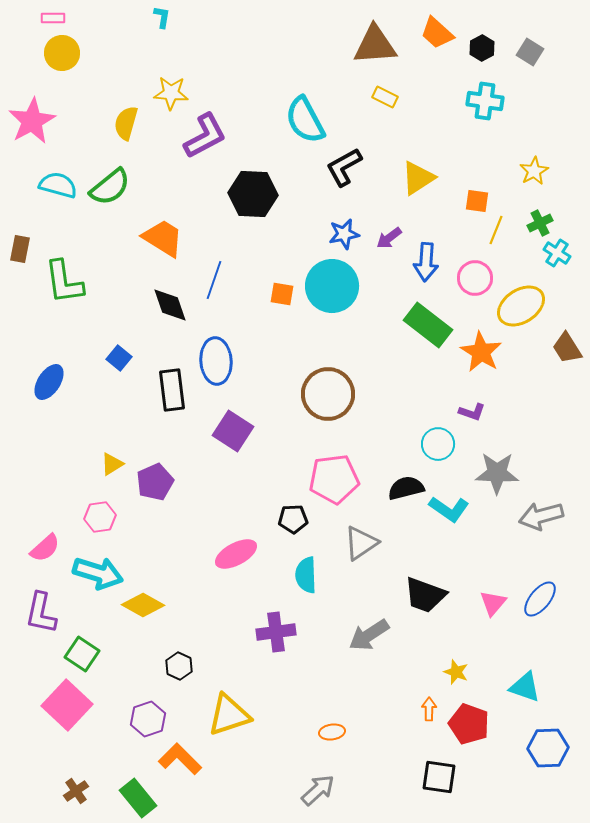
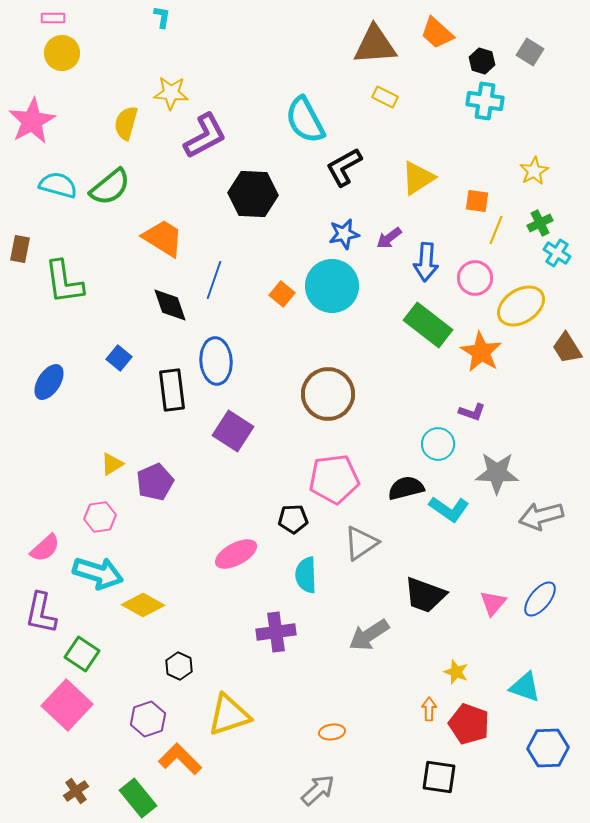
black hexagon at (482, 48): moved 13 px down; rotated 15 degrees counterclockwise
orange square at (282, 294): rotated 30 degrees clockwise
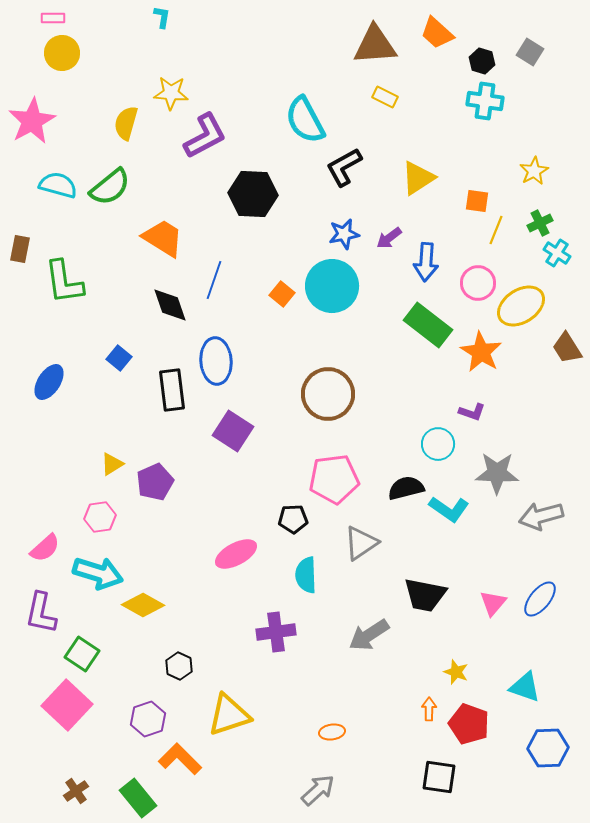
pink circle at (475, 278): moved 3 px right, 5 px down
black trapezoid at (425, 595): rotated 9 degrees counterclockwise
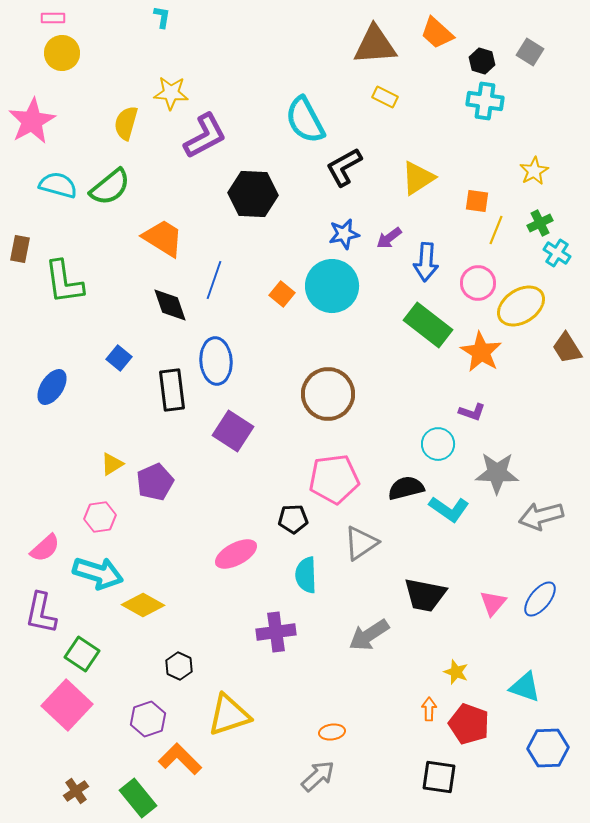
blue ellipse at (49, 382): moved 3 px right, 5 px down
gray arrow at (318, 790): moved 14 px up
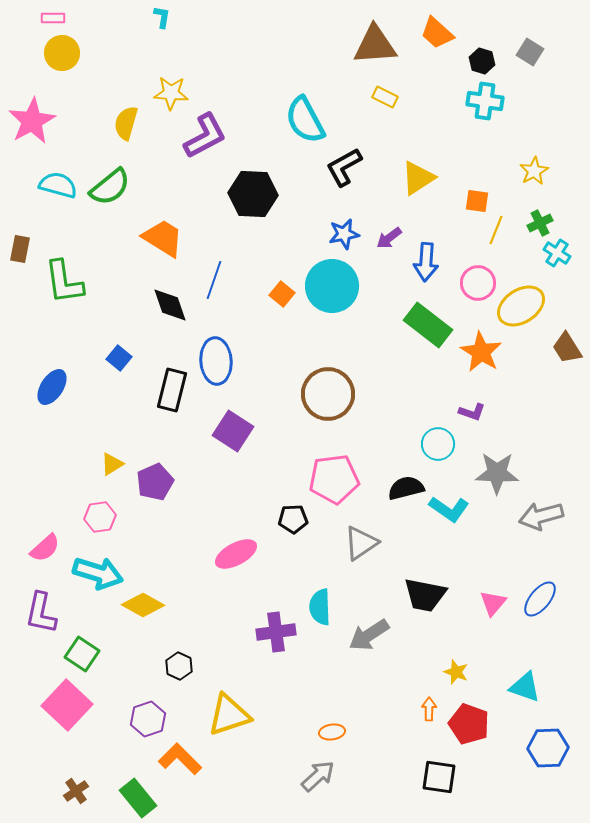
black rectangle at (172, 390): rotated 21 degrees clockwise
cyan semicircle at (306, 575): moved 14 px right, 32 px down
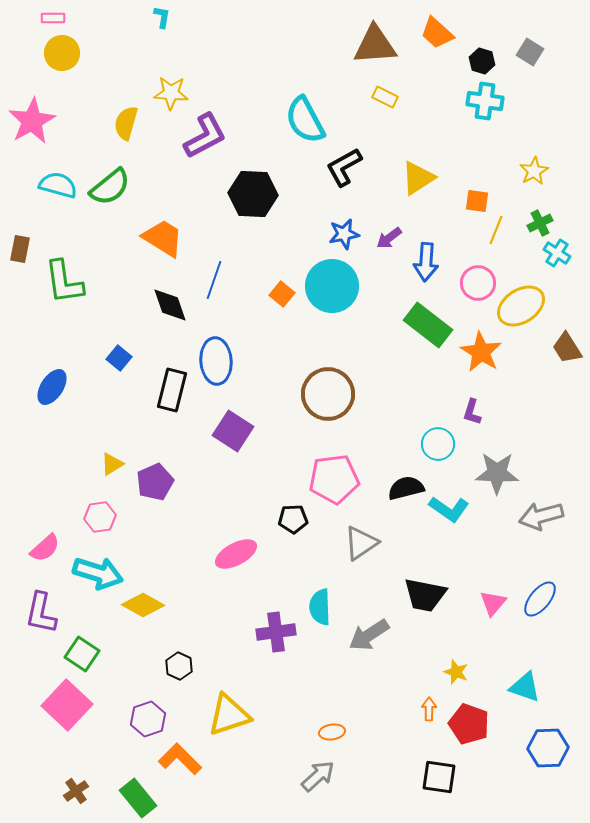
purple L-shape at (472, 412): rotated 88 degrees clockwise
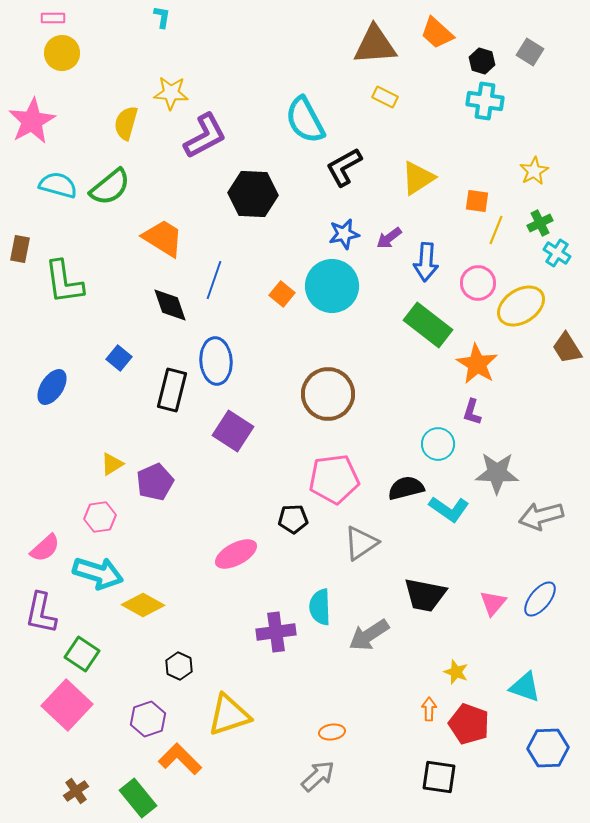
orange star at (481, 352): moved 4 px left, 12 px down
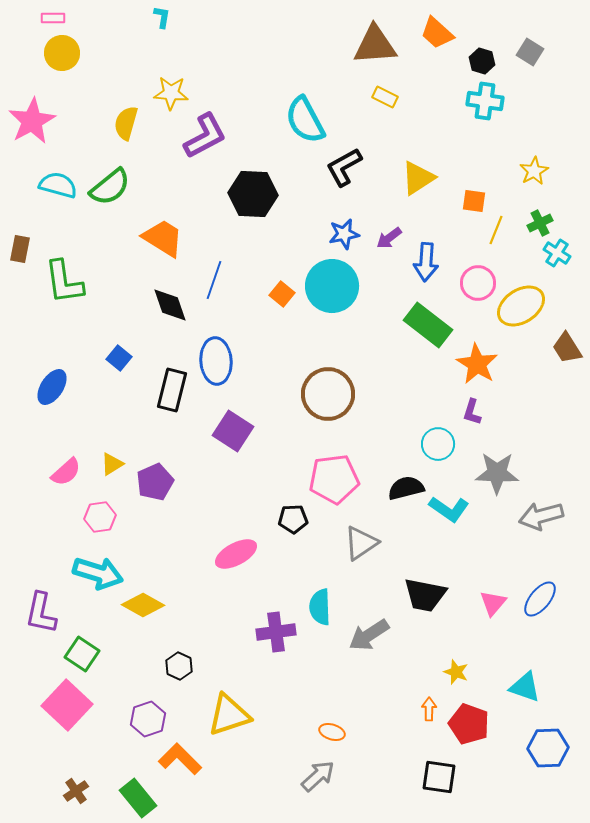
orange square at (477, 201): moved 3 px left
pink semicircle at (45, 548): moved 21 px right, 76 px up
orange ellipse at (332, 732): rotated 25 degrees clockwise
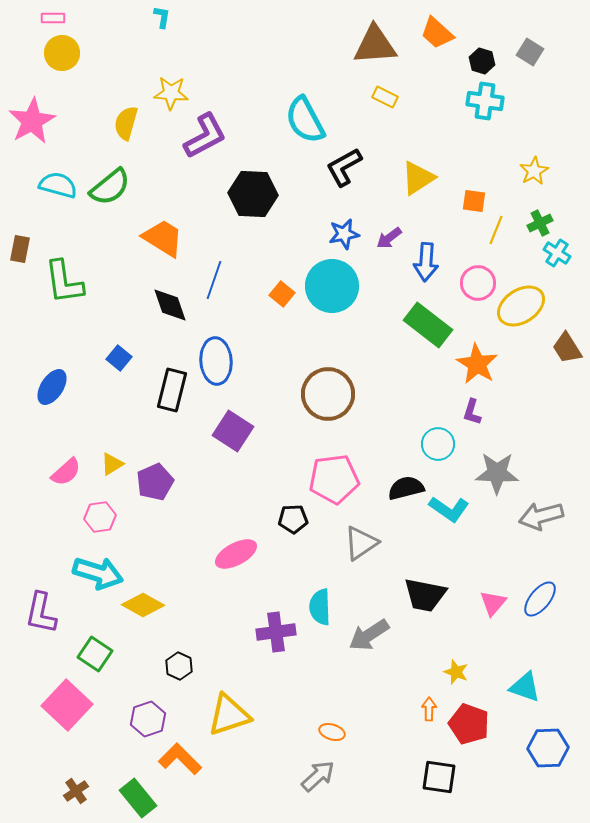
green square at (82, 654): moved 13 px right
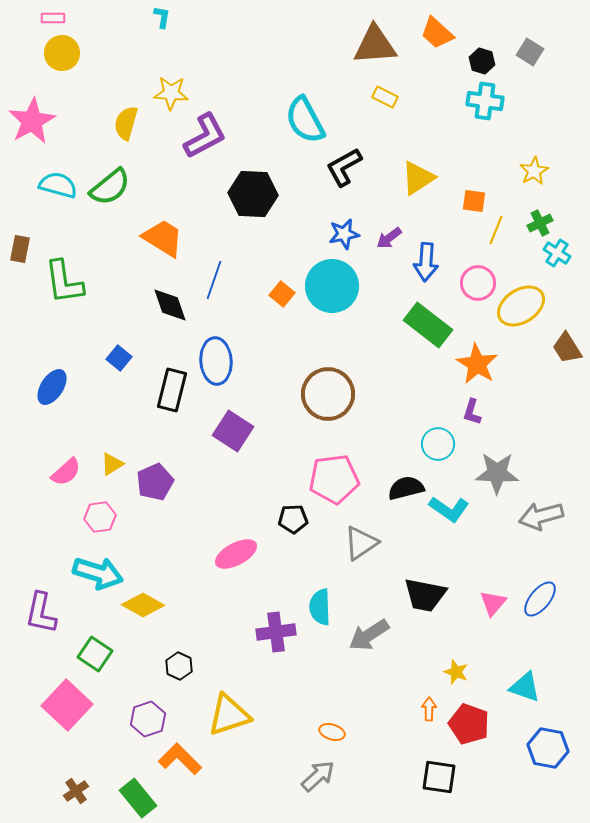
blue hexagon at (548, 748): rotated 12 degrees clockwise
